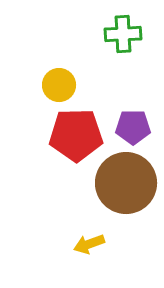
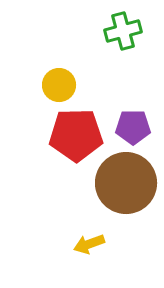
green cross: moved 3 px up; rotated 12 degrees counterclockwise
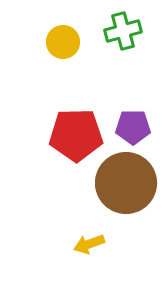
yellow circle: moved 4 px right, 43 px up
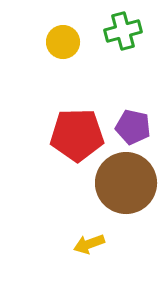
purple pentagon: rotated 12 degrees clockwise
red pentagon: moved 1 px right
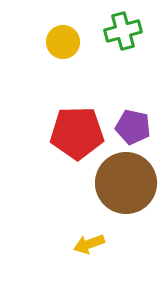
red pentagon: moved 2 px up
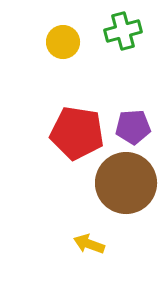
purple pentagon: rotated 16 degrees counterclockwise
red pentagon: rotated 10 degrees clockwise
yellow arrow: rotated 40 degrees clockwise
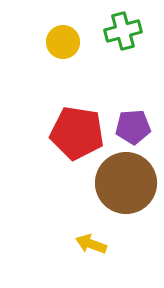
yellow arrow: moved 2 px right
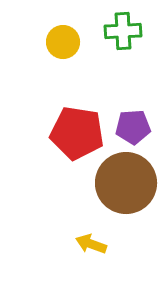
green cross: rotated 12 degrees clockwise
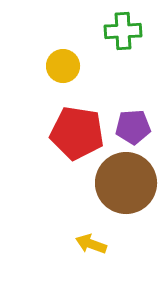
yellow circle: moved 24 px down
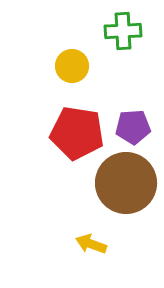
yellow circle: moved 9 px right
